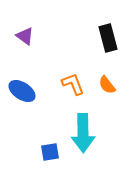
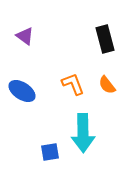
black rectangle: moved 3 px left, 1 px down
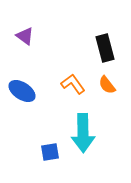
black rectangle: moved 9 px down
orange L-shape: rotated 15 degrees counterclockwise
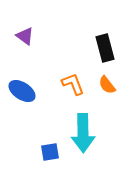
orange L-shape: rotated 15 degrees clockwise
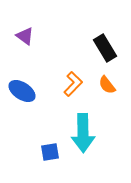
black rectangle: rotated 16 degrees counterclockwise
orange L-shape: rotated 65 degrees clockwise
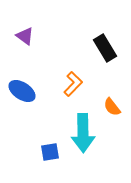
orange semicircle: moved 5 px right, 22 px down
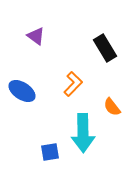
purple triangle: moved 11 px right
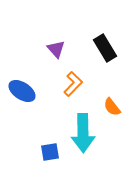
purple triangle: moved 20 px right, 13 px down; rotated 12 degrees clockwise
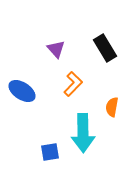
orange semicircle: rotated 48 degrees clockwise
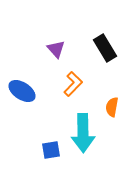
blue square: moved 1 px right, 2 px up
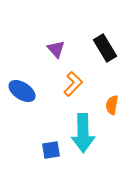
orange semicircle: moved 2 px up
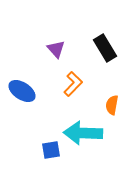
cyan arrow: rotated 93 degrees clockwise
